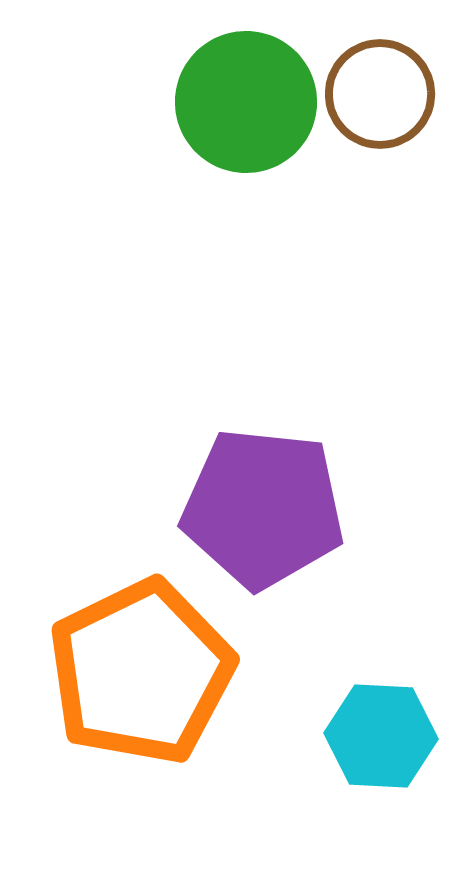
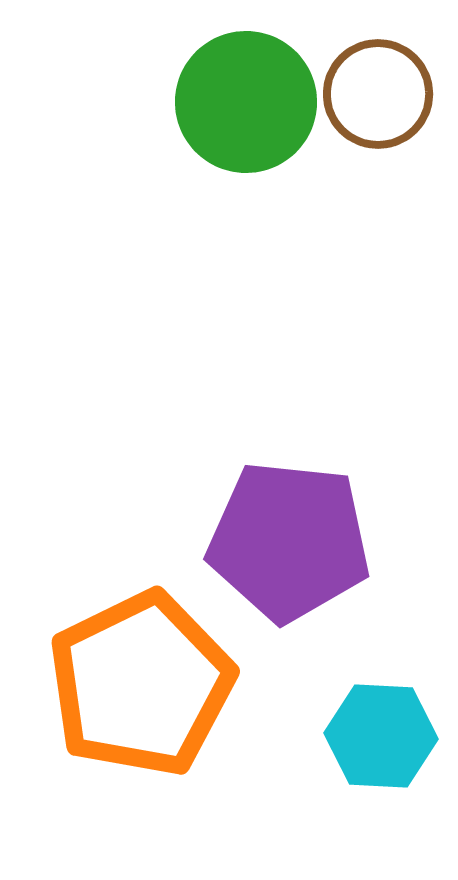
brown circle: moved 2 px left
purple pentagon: moved 26 px right, 33 px down
orange pentagon: moved 12 px down
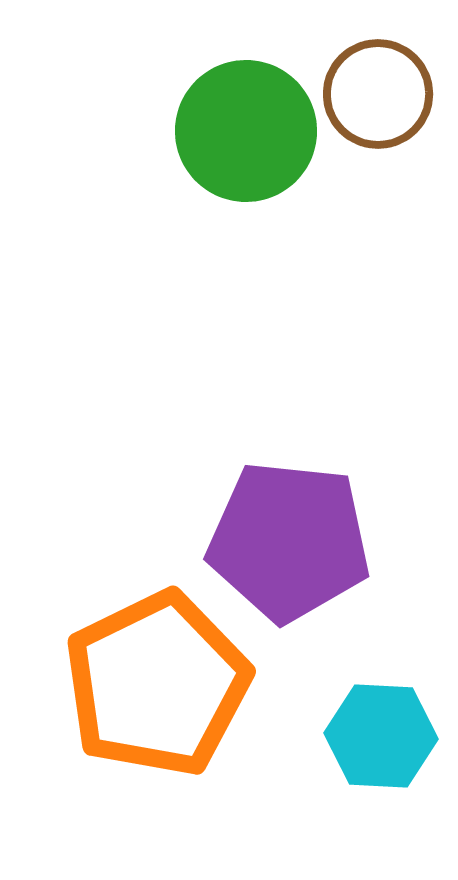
green circle: moved 29 px down
orange pentagon: moved 16 px right
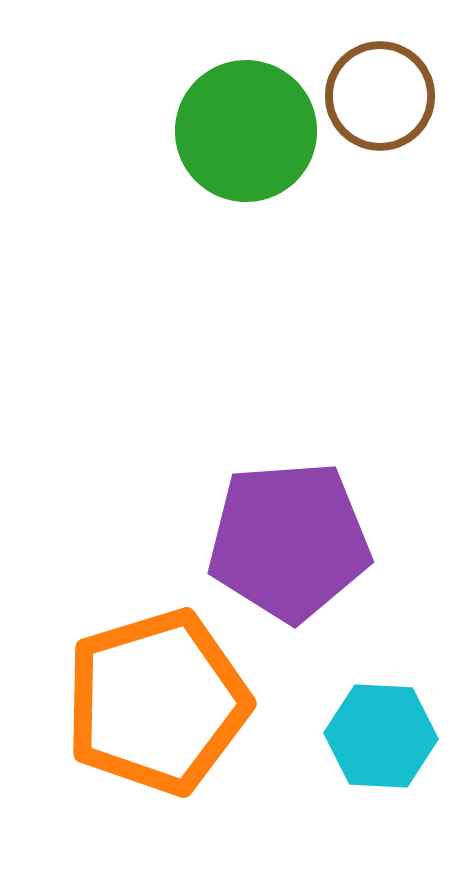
brown circle: moved 2 px right, 2 px down
purple pentagon: rotated 10 degrees counterclockwise
orange pentagon: moved 18 px down; rotated 9 degrees clockwise
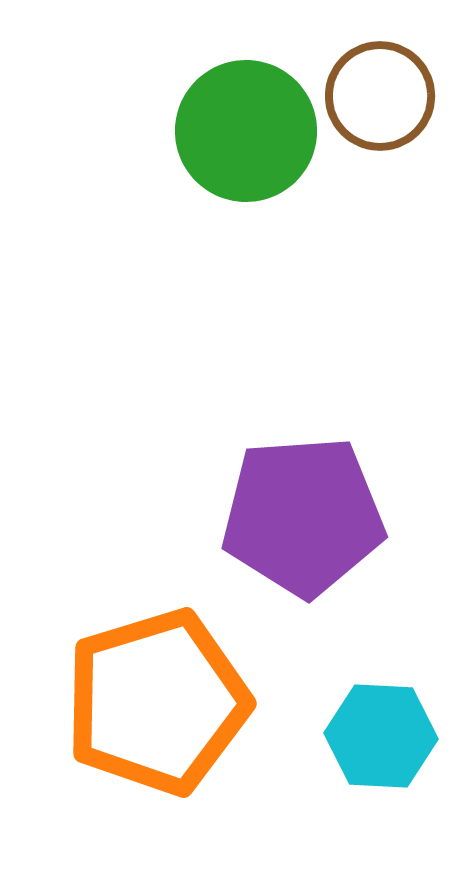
purple pentagon: moved 14 px right, 25 px up
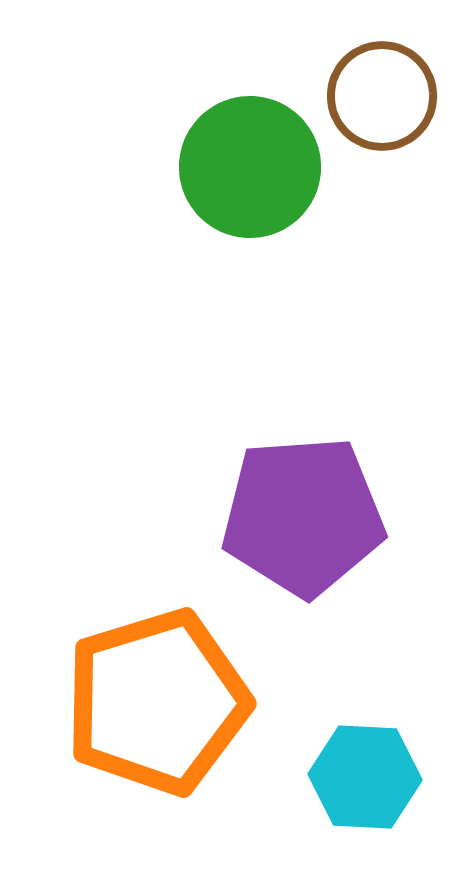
brown circle: moved 2 px right
green circle: moved 4 px right, 36 px down
cyan hexagon: moved 16 px left, 41 px down
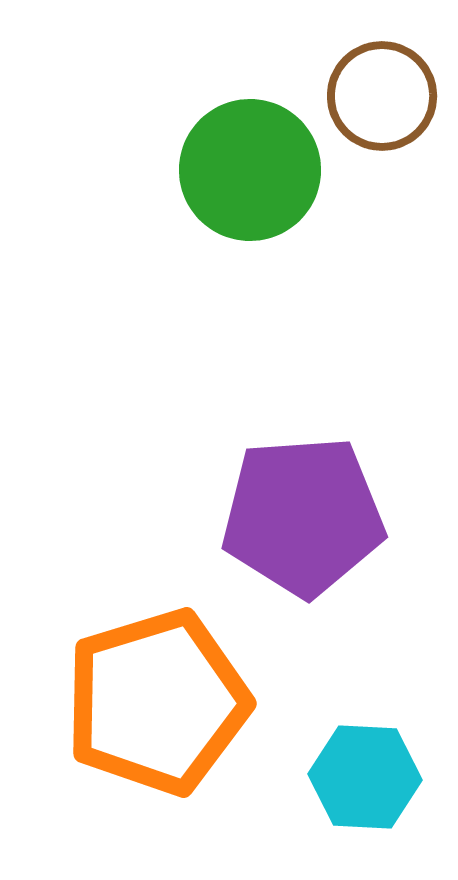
green circle: moved 3 px down
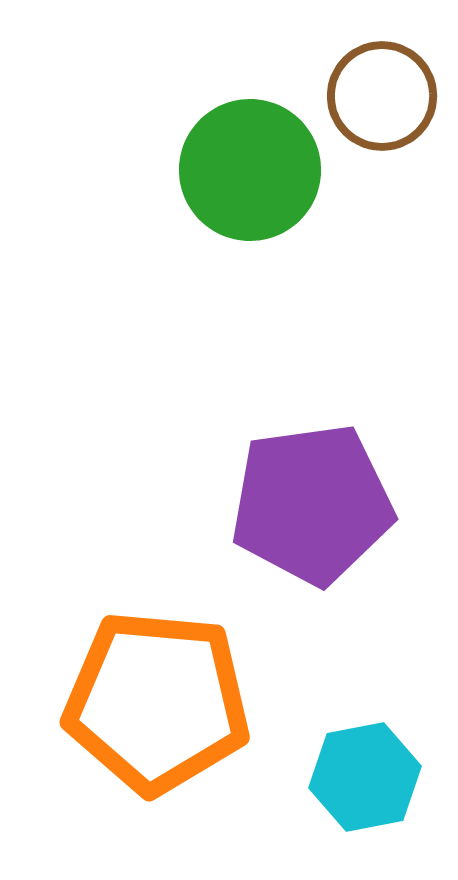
purple pentagon: moved 9 px right, 12 px up; rotated 4 degrees counterclockwise
orange pentagon: rotated 22 degrees clockwise
cyan hexagon: rotated 14 degrees counterclockwise
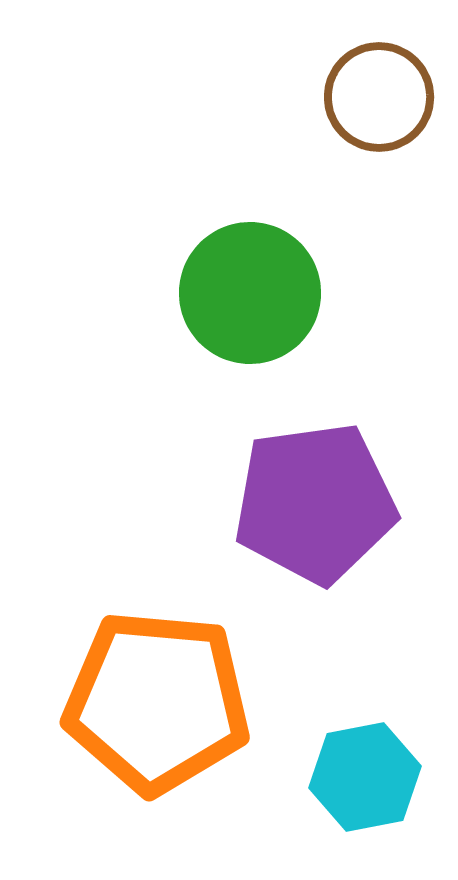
brown circle: moved 3 px left, 1 px down
green circle: moved 123 px down
purple pentagon: moved 3 px right, 1 px up
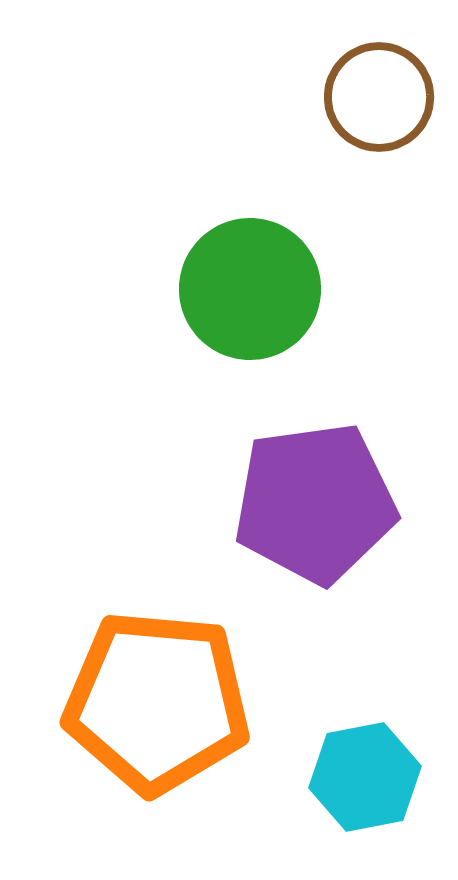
green circle: moved 4 px up
